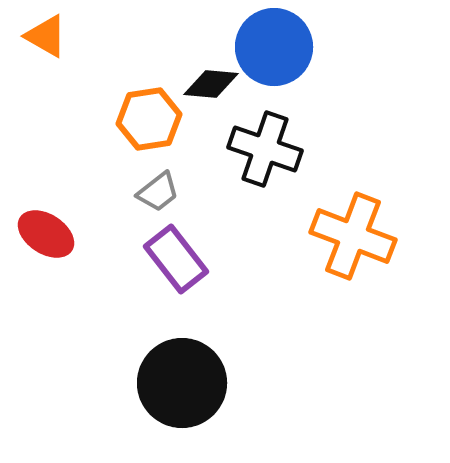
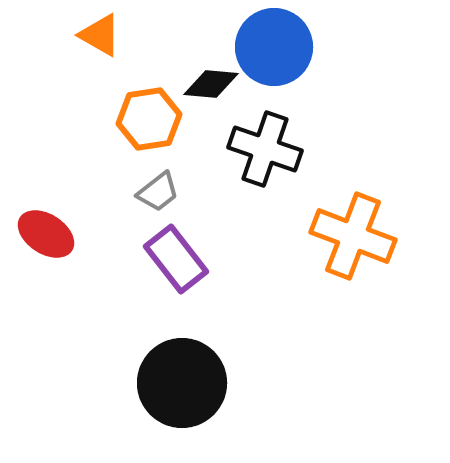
orange triangle: moved 54 px right, 1 px up
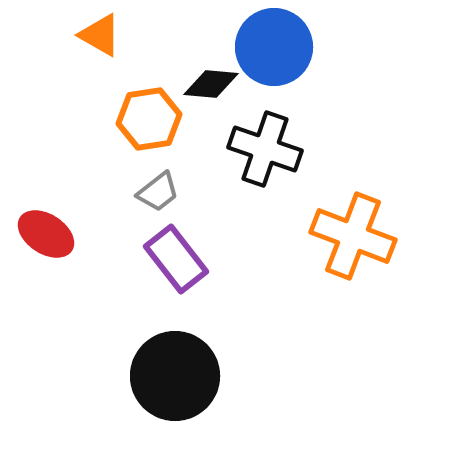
black circle: moved 7 px left, 7 px up
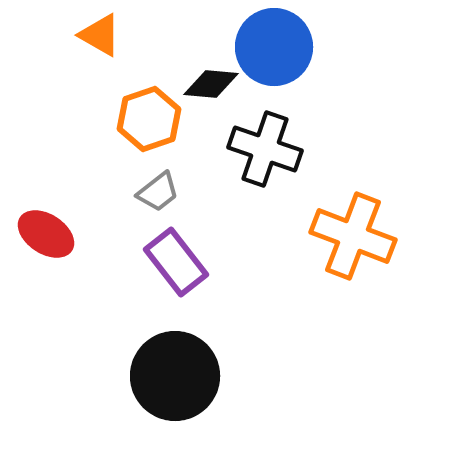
orange hexagon: rotated 10 degrees counterclockwise
purple rectangle: moved 3 px down
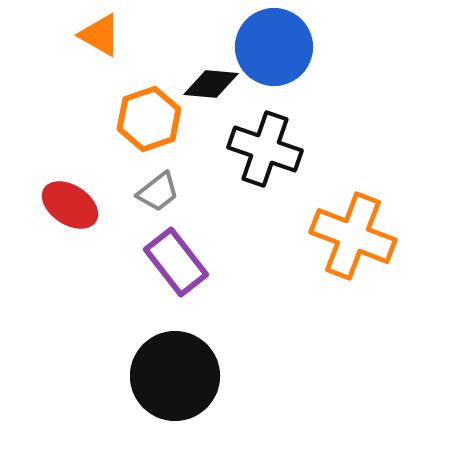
red ellipse: moved 24 px right, 29 px up
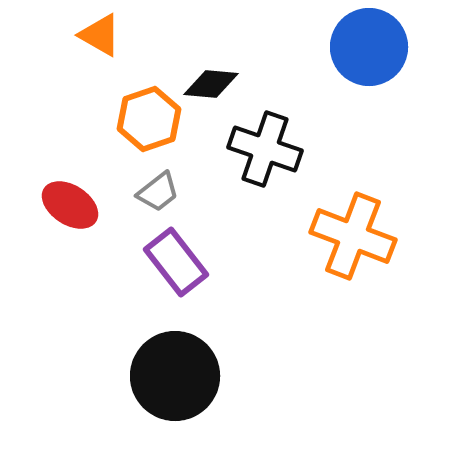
blue circle: moved 95 px right
